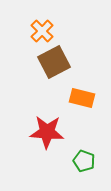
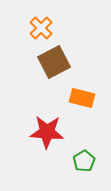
orange cross: moved 1 px left, 3 px up
green pentagon: rotated 20 degrees clockwise
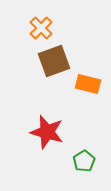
brown square: moved 1 px up; rotated 8 degrees clockwise
orange rectangle: moved 6 px right, 14 px up
red star: rotated 12 degrees clockwise
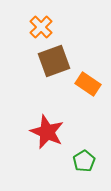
orange cross: moved 1 px up
orange rectangle: rotated 20 degrees clockwise
red star: rotated 8 degrees clockwise
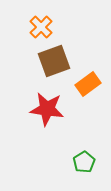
orange rectangle: rotated 70 degrees counterclockwise
red star: moved 23 px up; rotated 16 degrees counterclockwise
green pentagon: moved 1 px down
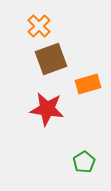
orange cross: moved 2 px left, 1 px up
brown square: moved 3 px left, 2 px up
orange rectangle: rotated 20 degrees clockwise
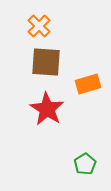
brown square: moved 5 px left, 3 px down; rotated 24 degrees clockwise
red star: rotated 24 degrees clockwise
green pentagon: moved 1 px right, 2 px down
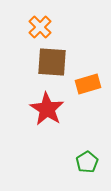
orange cross: moved 1 px right, 1 px down
brown square: moved 6 px right
green pentagon: moved 2 px right, 2 px up
